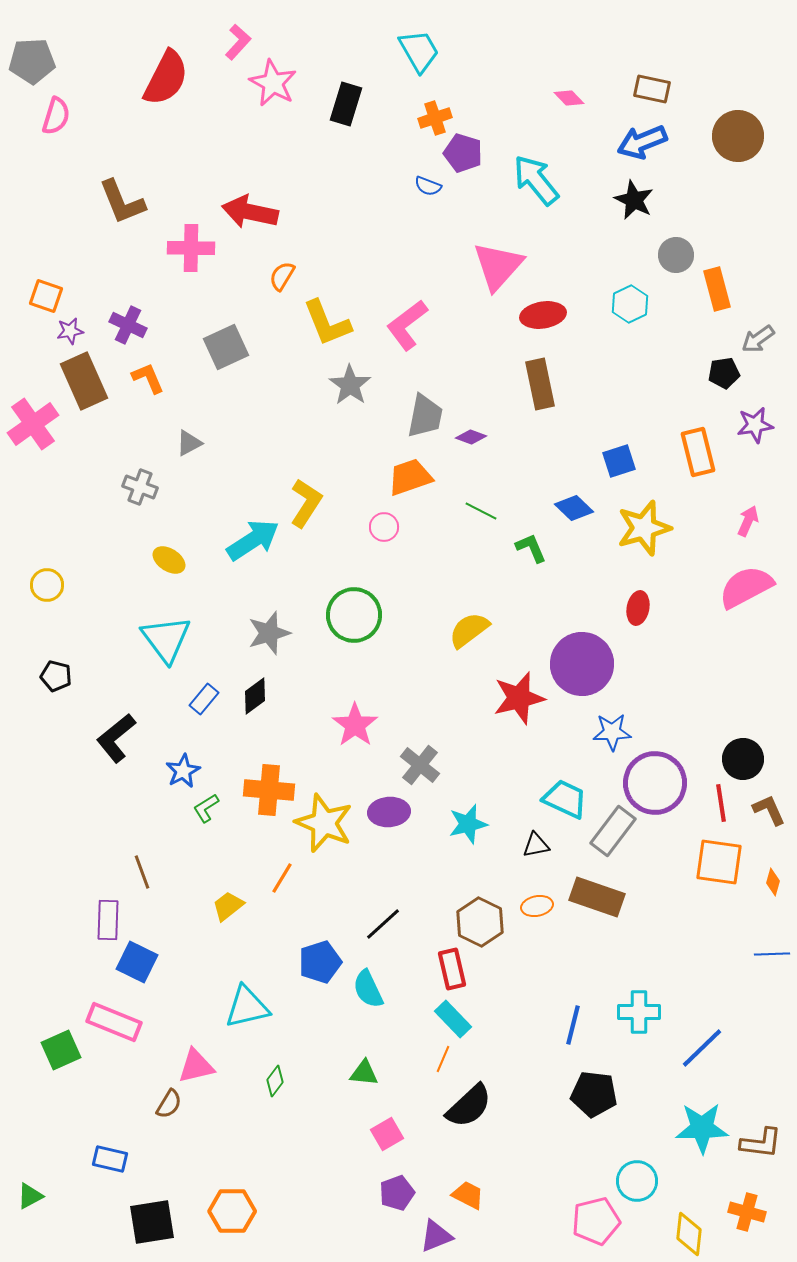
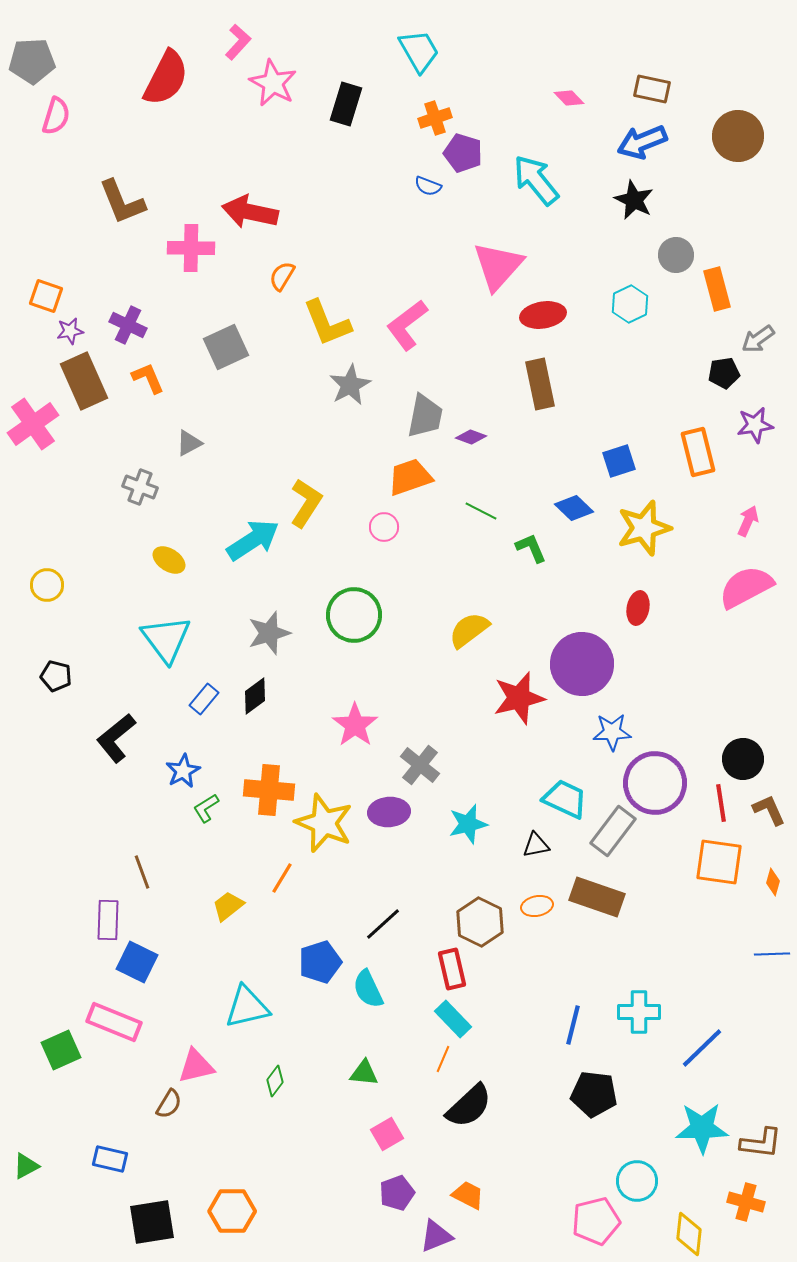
gray star at (350, 385): rotated 9 degrees clockwise
green triangle at (30, 1196): moved 4 px left, 30 px up
orange cross at (747, 1212): moved 1 px left, 10 px up
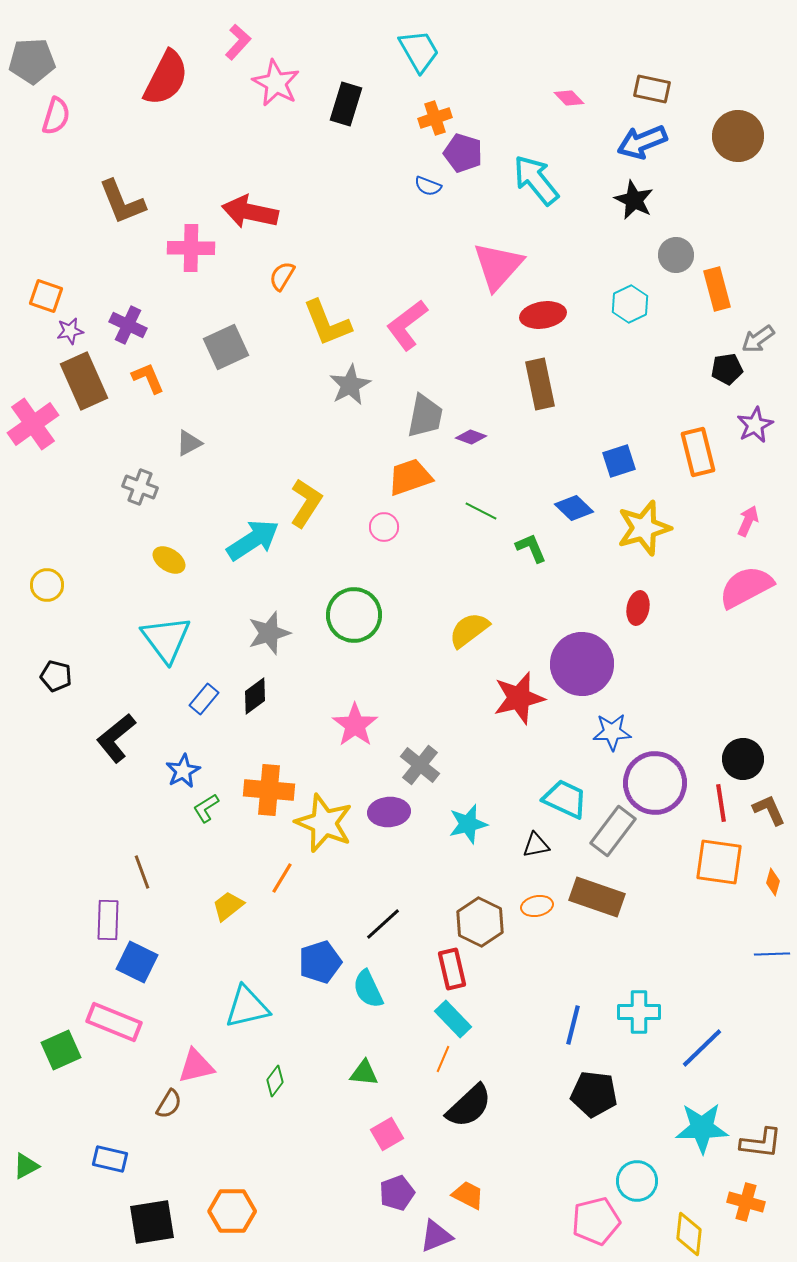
pink star at (273, 83): moved 3 px right
black pentagon at (724, 373): moved 3 px right, 4 px up
purple star at (755, 425): rotated 18 degrees counterclockwise
